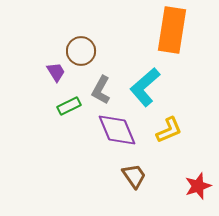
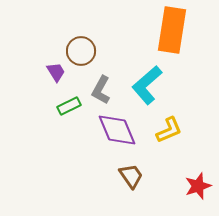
cyan L-shape: moved 2 px right, 2 px up
brown trapezoid: moved 3 px left
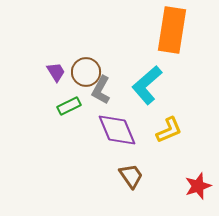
brown circle: moved 5 px right, 21 px down
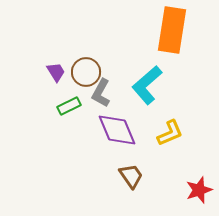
gray L-shape: moved 3 px down
yellow L-shape: moved 1 px right, 3 px down
red star: moved 1 px right, 4 px down
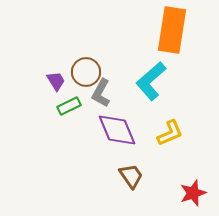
purple trapezoid: moved 9 px down
cyan L-shape: moved 4 px right, 4 px up
red star: moved 6 px left, 3 px down
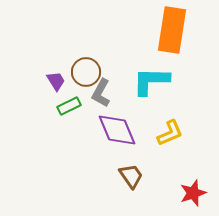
cyan L-shape: rotated 42 degrees clockwise
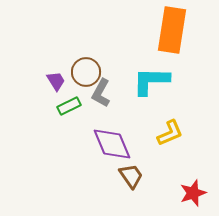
purple diamond: moved 5 px left, 14 px down
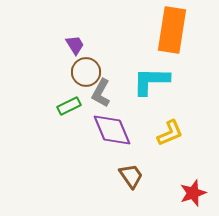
purple trapezoid: moved 19 px right, 36 px up
purple diamond: moved 14 px up
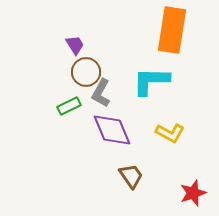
yellow L-shape: rotated 52 degrees clockwise
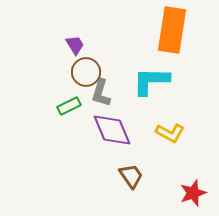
gray L-shape: rotated 12 degrees counterclockwise
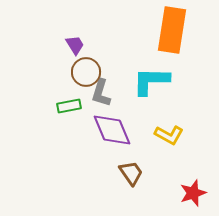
green rectangle: rotated 15 degrees clockwise
yellow L-shape: moved 1 px left, 2 px down
brown trapezoid: moved 3 px up
